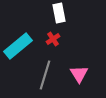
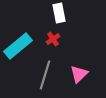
pink triangle: rotated 18 degrees clockwise
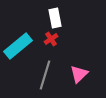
white rectangle: moved 4 px left, 5 px down
red cross: moved 2 px left
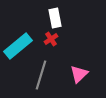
gray line: moved 4 px left
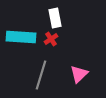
cyan rectangle: moved 3 px right, 9 px up; rotated 44 degrees clockwise
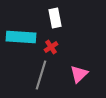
red cross: moved 8 px down
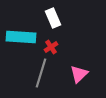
white rectangle: moved 2 px left; rotated 12 degrees counterclockwise
gray line: moved 2 px up
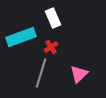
cyan rectangle: rotated 24 degrees counterclockwise
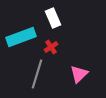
gray line: moved 4 px left, 1 px down
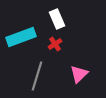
white rectangle: moved 4 px right, 1 px down
red cross: moved 4 px right, 3 px up
gray line: moved 2 px down
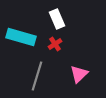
cyan rectangle: rotated 36 degrees clockwise
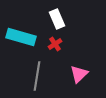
gray line: rotated 8 degrees counterclockwise
